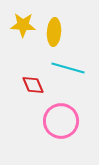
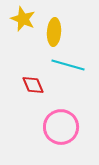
yellow star: moved 6 px up; rotated 20 degrees clockwise
cyan line: moved 3 px up
pink circle: moved 6 px down
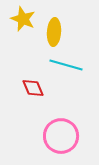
cyan line: moved 2 px left
red diamond: moved 3 px down
pink circle: moved 9 px down
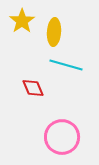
yellow star: moved 1 px left, 2 px down; rotated 15 degrees clockwise
pink circle: moved 1 px right, 1 px down
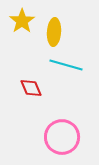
red diamond: moved 2 px left
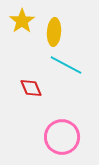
cyan line: rotated 12 degrees clockwise
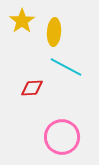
cyan line: moved 2 px down
red diamond: moved 1 px right; rotated 70 degrees counterclockwise
